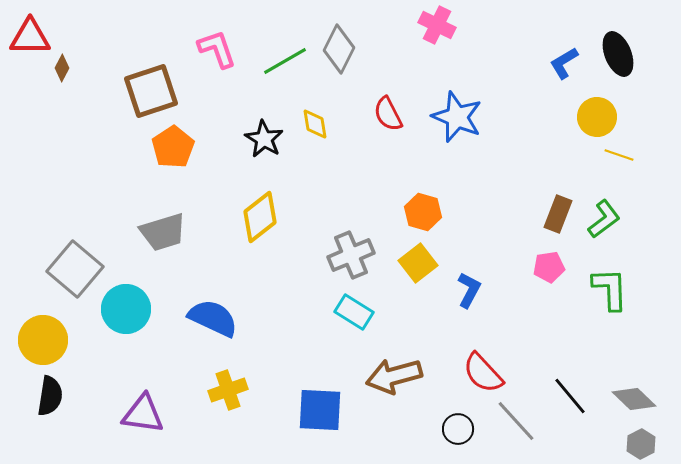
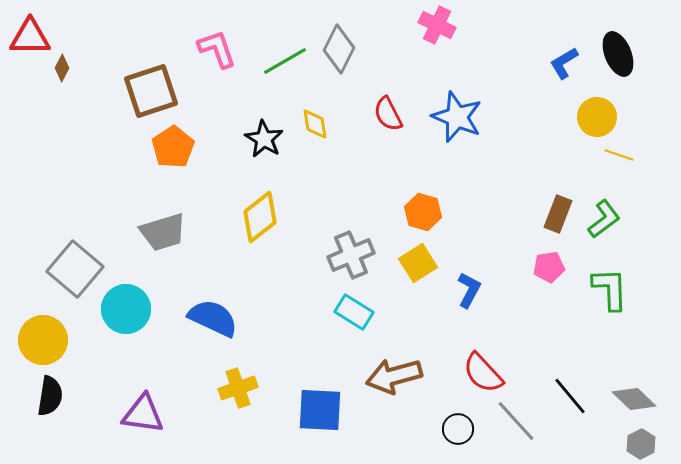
yellow square at (418, 263): rotated 6 degrees clockwise
yellow cross at (228, 390): moved 10 px right, 2 px up
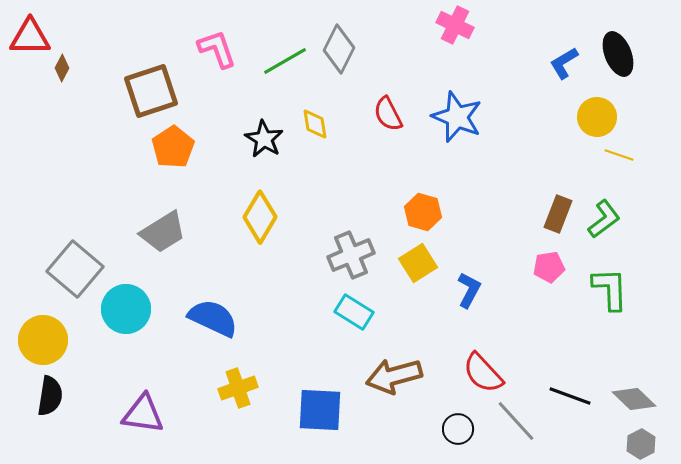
pink cross at (437, 25): moved 18 px right
yellow diamond at (260, 217): rotated 21 degrees counterclockwise
gray trapezoid at (163, 232): rotated 15 degrees counterclockwise
black line at (570, 396): rotated 30 degrees counterclockwise
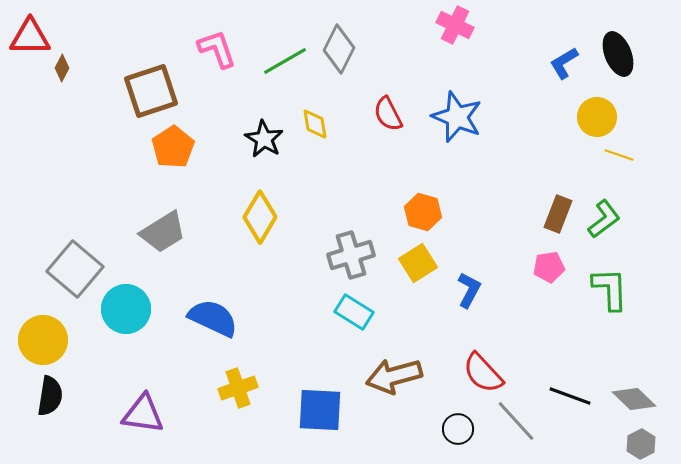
gray cross at (351, 255): rotated 6 degrees clockwise
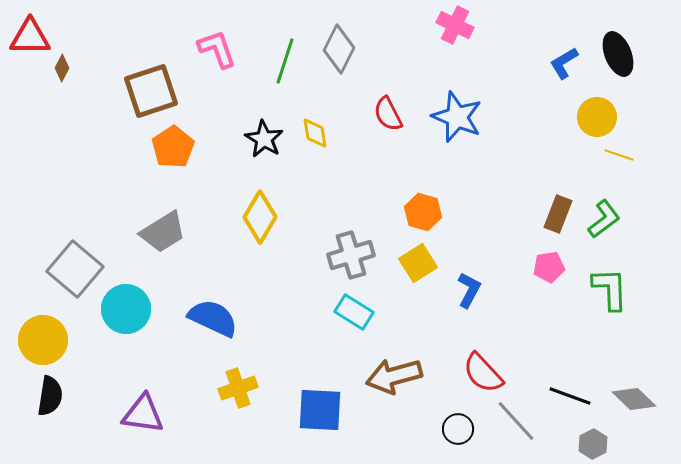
green line at (285, 61): rotated 42 degrees counterclockwise
yellow diamond at (315, 124): moved 9 px down
gray hexagon at (641, 444): moved 48 px left
